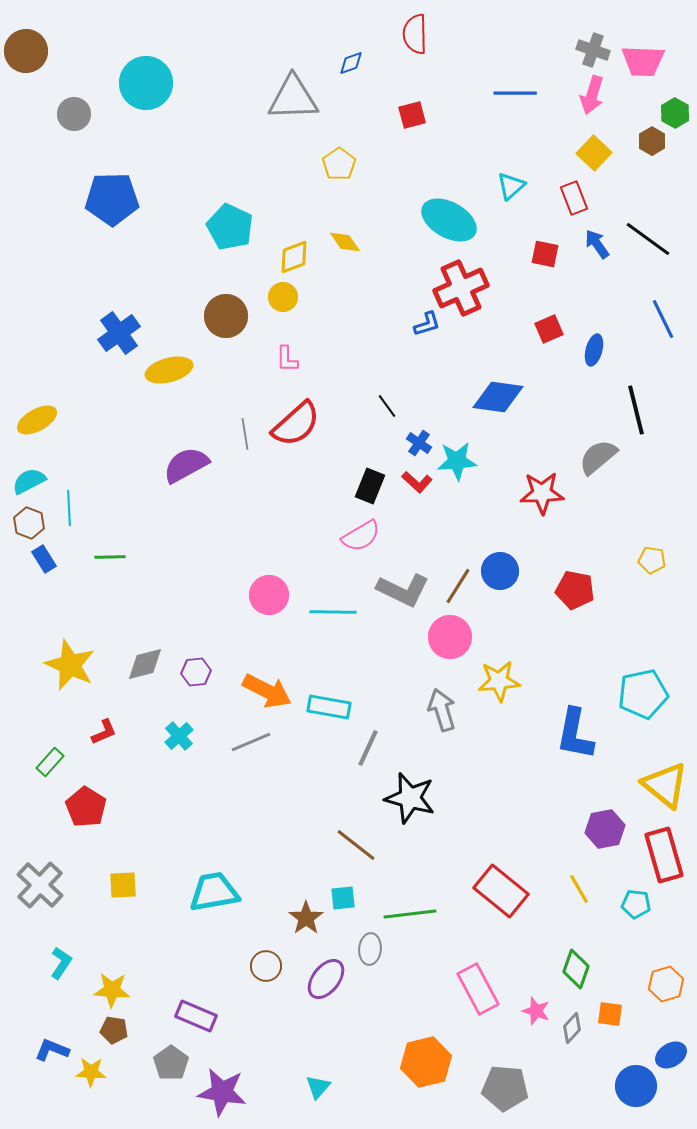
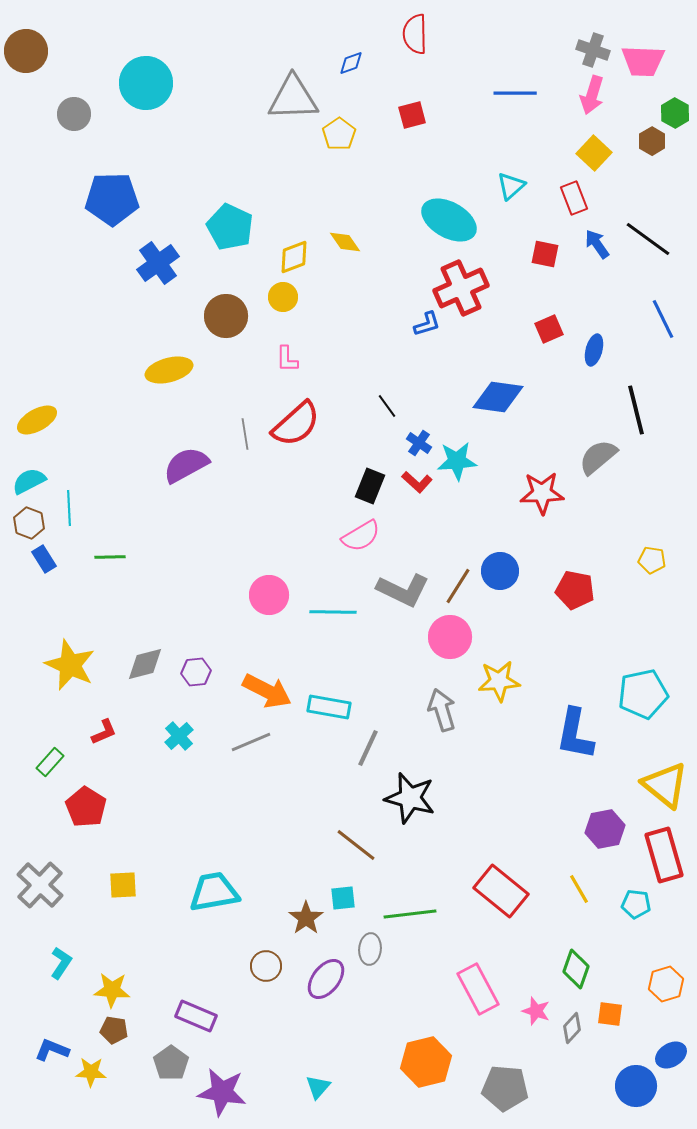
yellow pentagon at (339, 164): moved 30 px up
blue cross at (119, 333): moved 39 px right, 70 px up
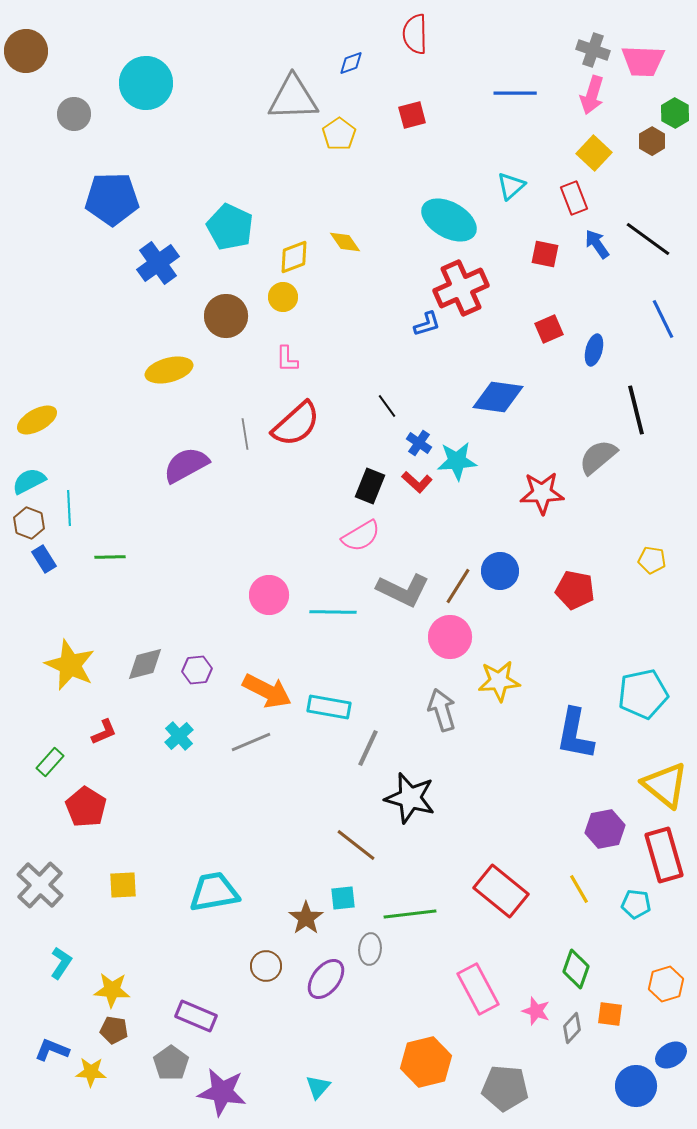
purple hexagon at (196, 672): moved 1 px right, 2 px up
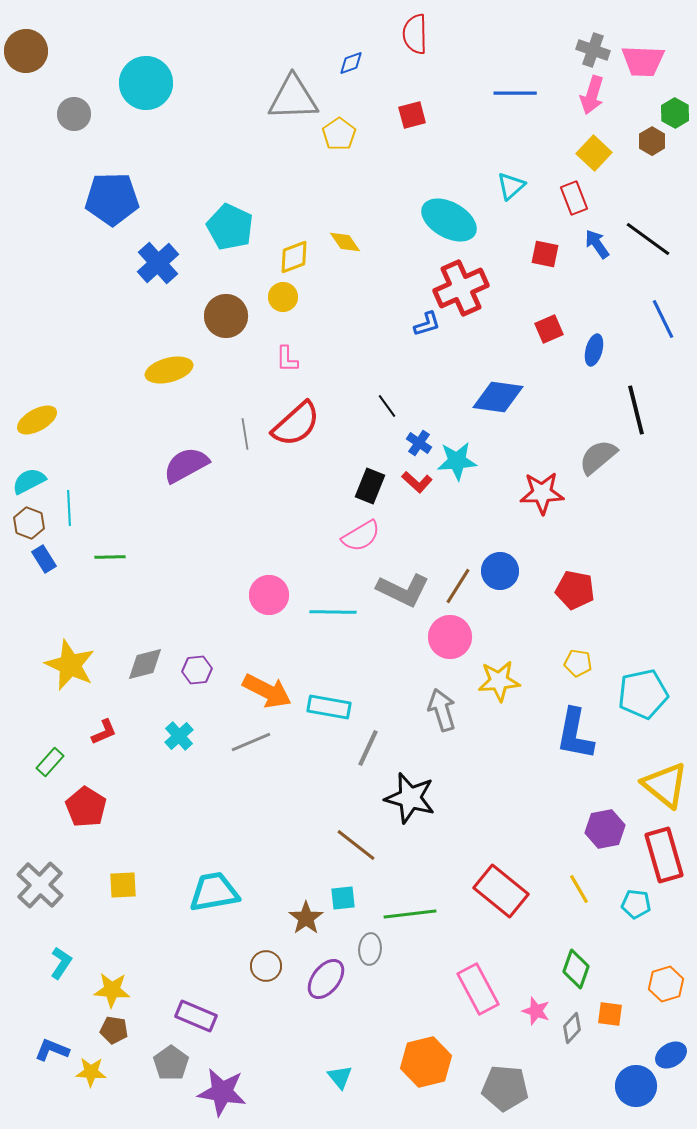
blue cross at (158, 263): rotated 6 degrees counterclockwise
yellow pentagon at (652, 560): moved 74 px left, 103 px down
cyan triangle at (318, 1087): moved 22 px right, 10 px up; rotated 20 degrees counterclockwise
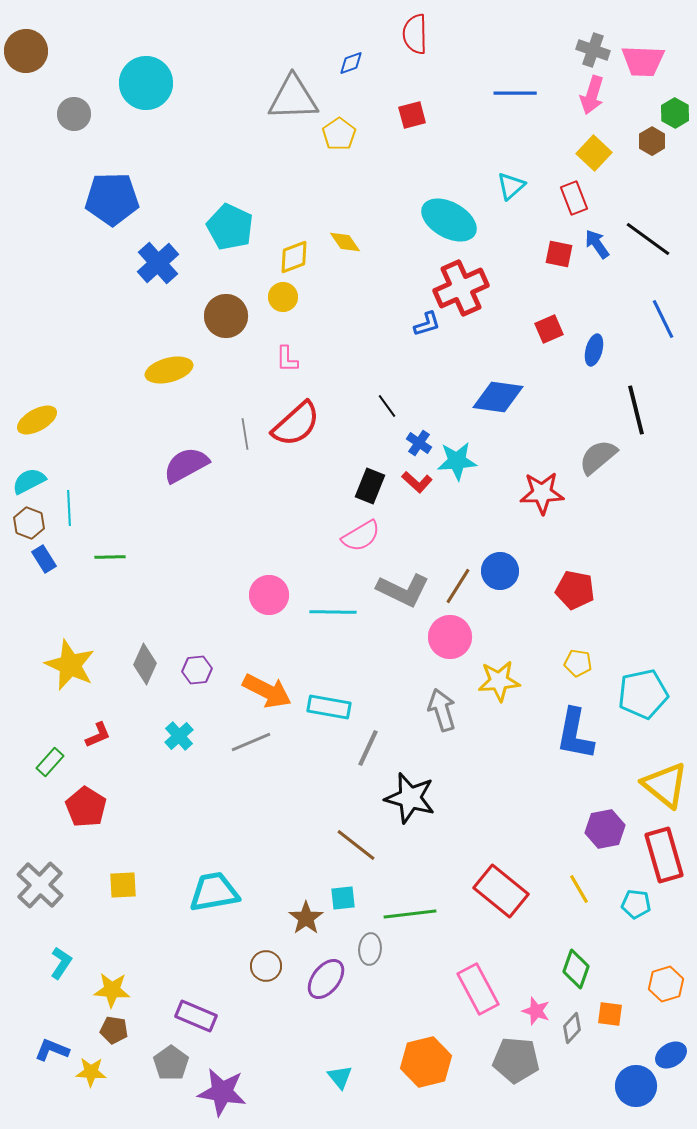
red square at (545, 254): moved 14 px right
gray diamond at (145, 664): rotated 51 degrees counterclockwise
red L-shape at (104, 732): moved 6 px left, 3 px down
gray pentagon at (505, 1088): moved 11 px right, 28 px up
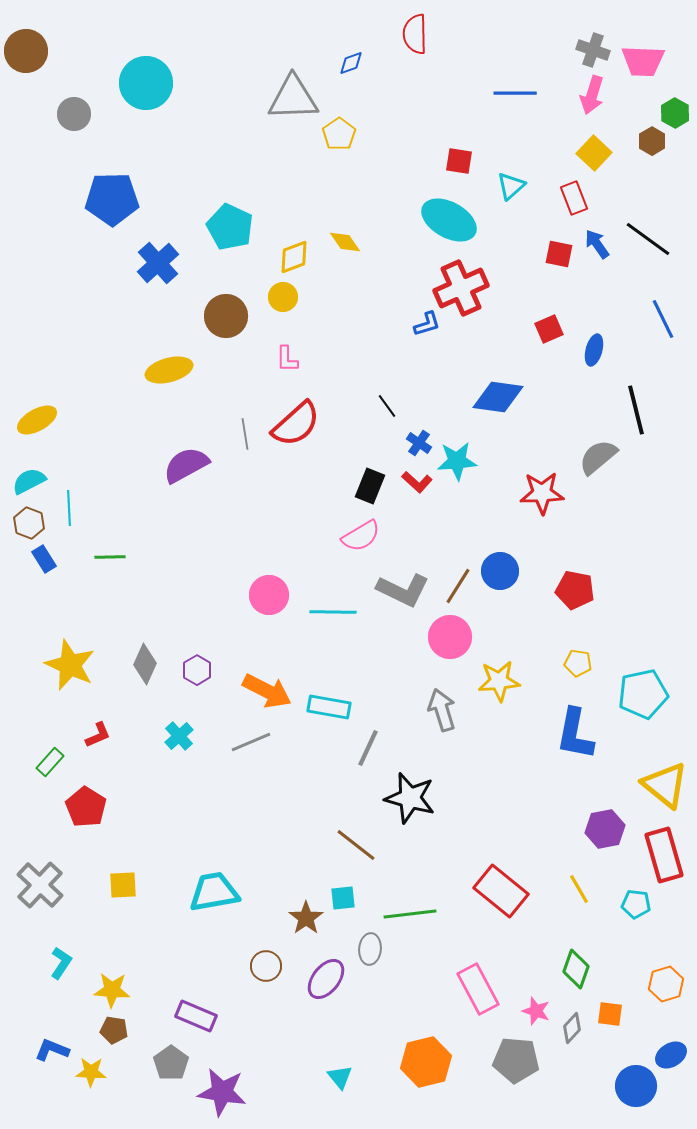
red square at (412, 115): moved 47 px right, 46 px down; rotated 24 degrees clockwise
purple hexagon at (197, 670): rotated 24 degrees counterclockwise
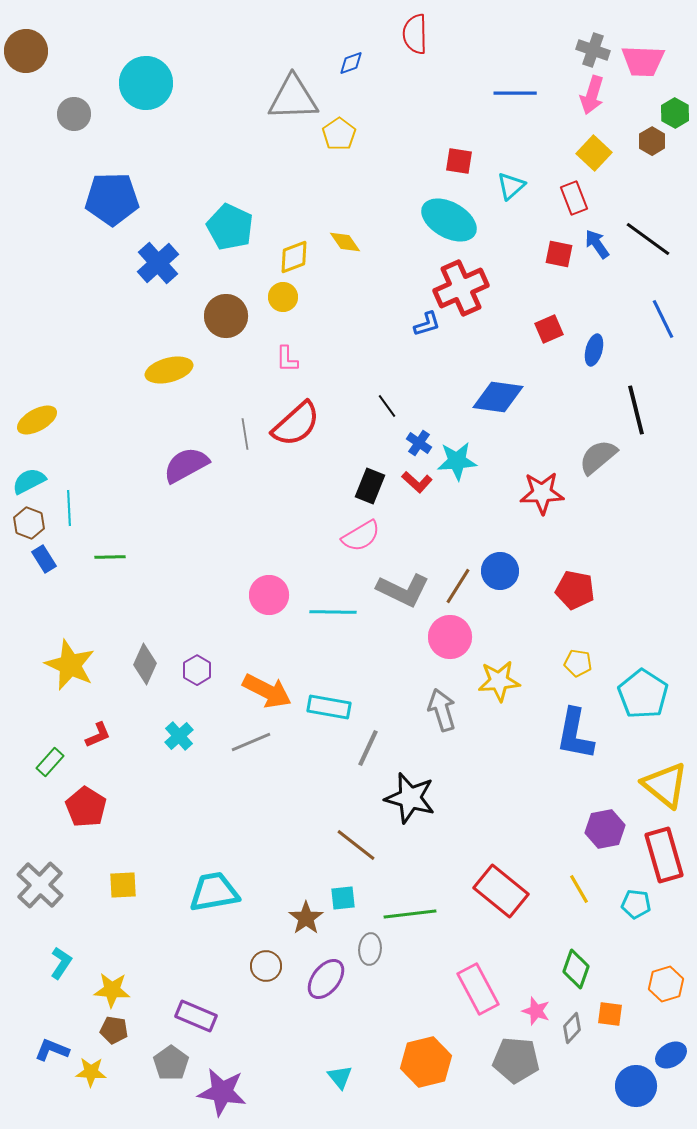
cyan pentagon at (643, 694): rotated 27 degrees counterclockwise
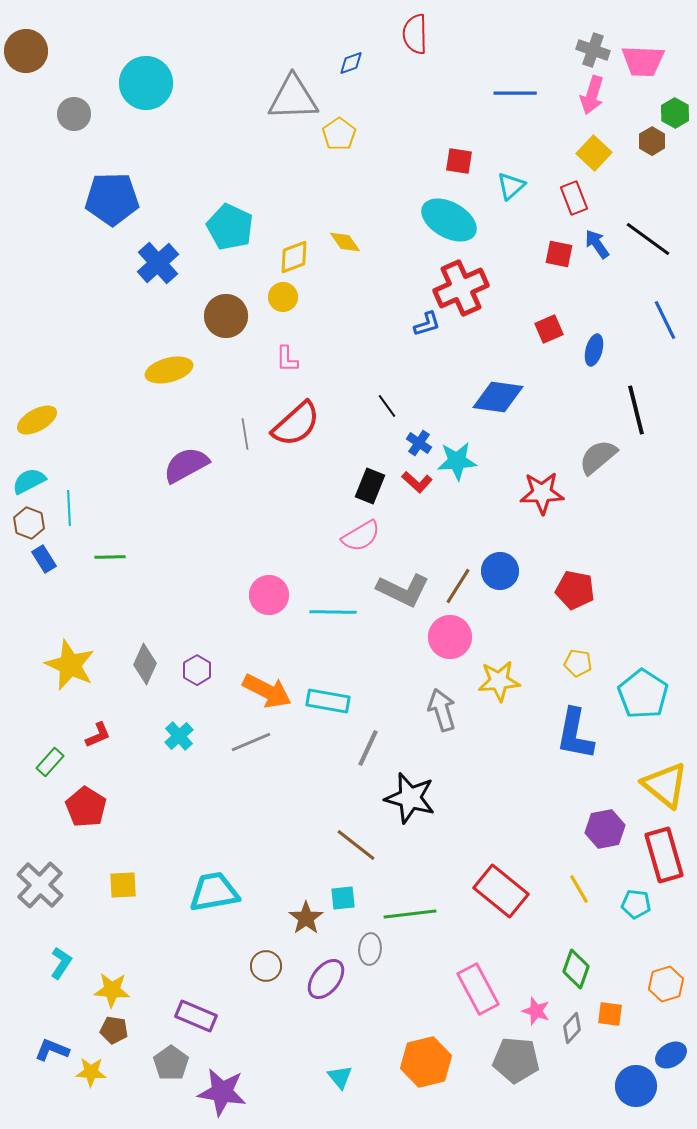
blue line at (663, 319): moved 2 px right, 1 px down
cyan rectangle at (329, 707): moved 1 px left, 6 px up
